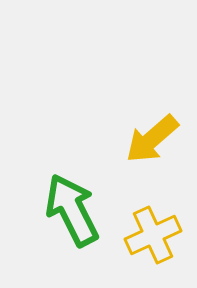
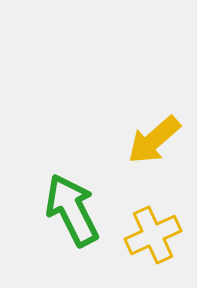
yellow arrow: moved 2 px right, 1 px down
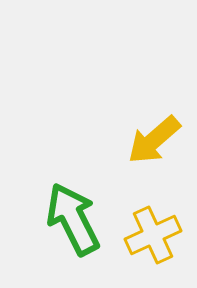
green arrow: moved 1 px right, 9 px down
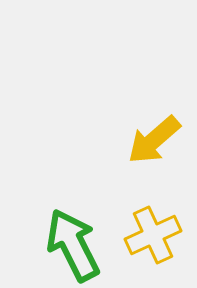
green arrow: moved 26 px down
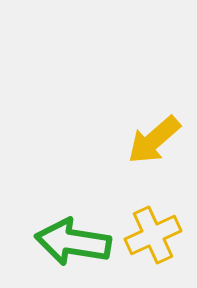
green arrow: moved 3 px up; rotated 54 degrees counterclockwise
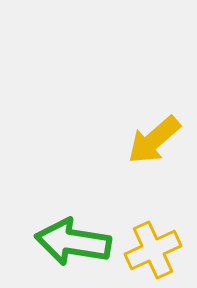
yellow cross: moved 15 px down
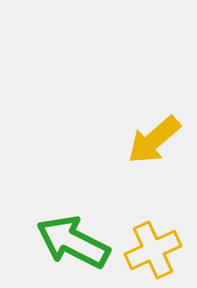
green arrow: rotated 18 degrees clockwise
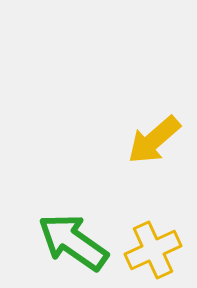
green arrow: rotated 8 degrees clockwise
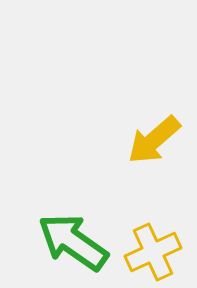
yellow cross: moved 2 px down
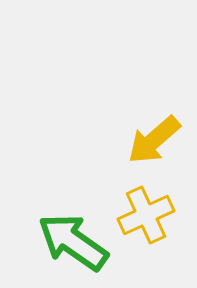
yellow cross: moved 7 px left, 37 px up
